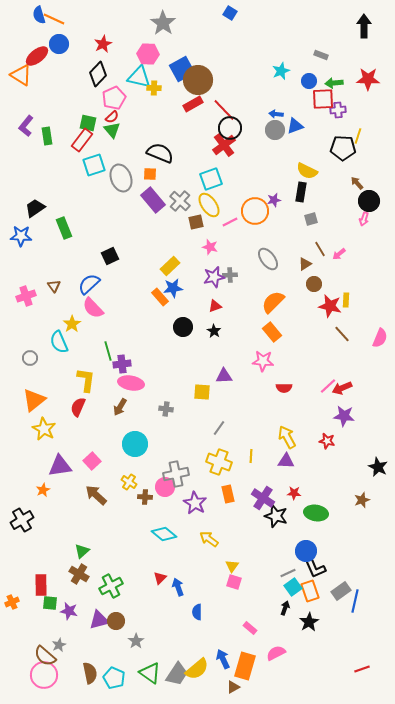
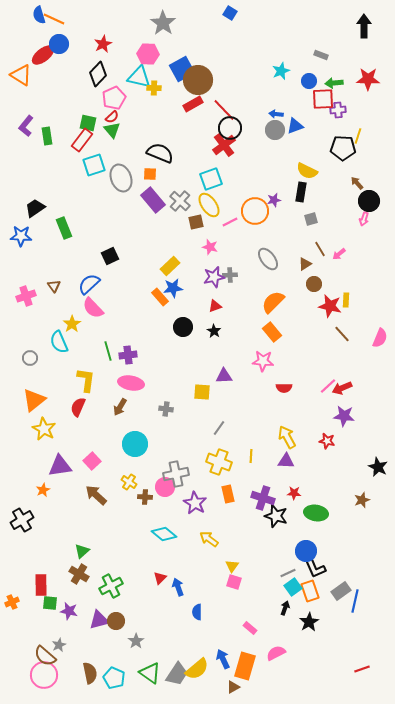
red ellipse at (37, 56): moved 6 px right, 1 px up
purple cross at (122, 364): moved 6 px right, 9 px up
purple cross at (263, 498): rotated 15 degrees counterclockwise
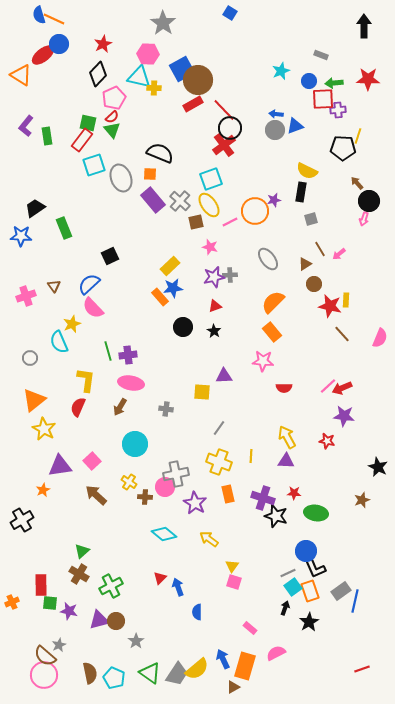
yellow star at (72, 324): rotated 12 degrees clockwise
